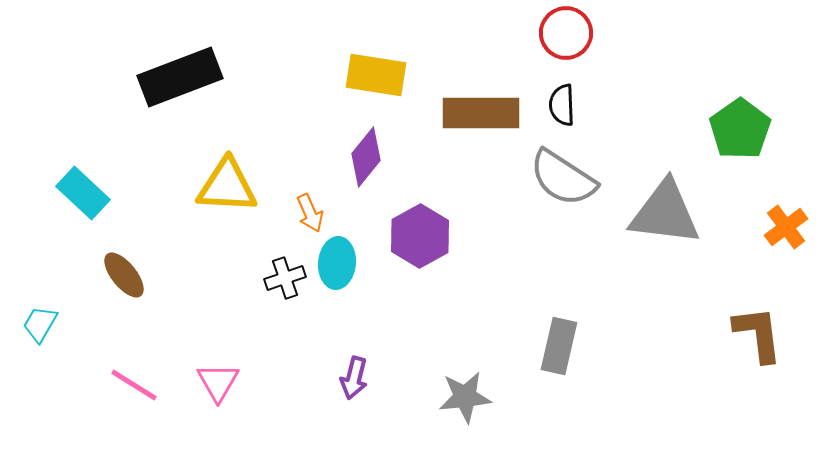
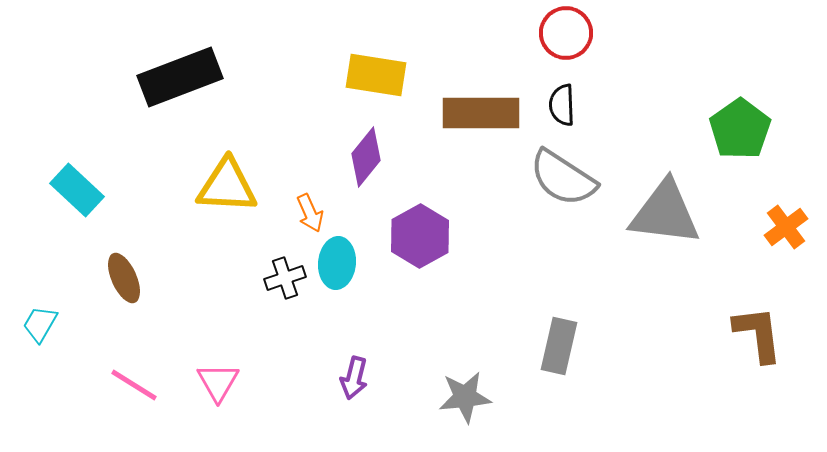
cyan rectangle: moved 6 px left, 3 px up
brown ellipse: moved 3 px down; rotated 15 degrees clockwise
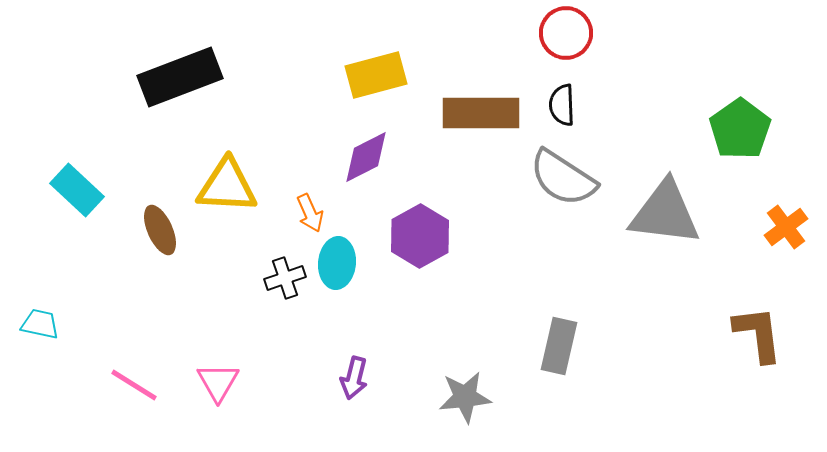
yellow rectangle: rotated 24 degrees counterclockwise
purple diamond: rotated 24 degrees clockwise
brown ellipse: moved 36 px right, 48 px up
cyan trapezoid: rotated 72 degrees clockwise
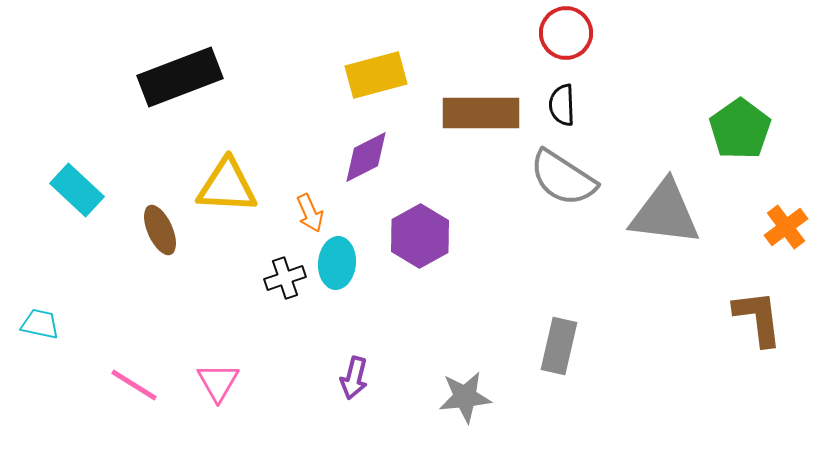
brown L-shape: moved 16 px up
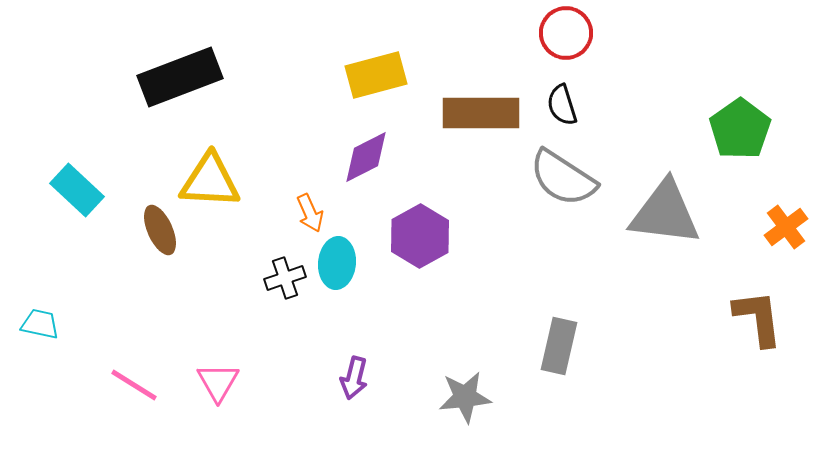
black semicircle: rotated 15 degrees counterclockwise
yellow triangle: moved 17 px left, 5 px up
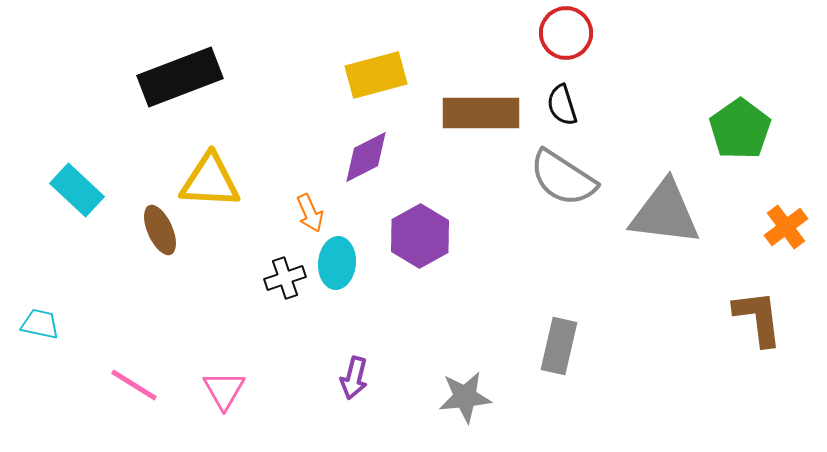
pink triangle: moved 6 px right, 8 px down
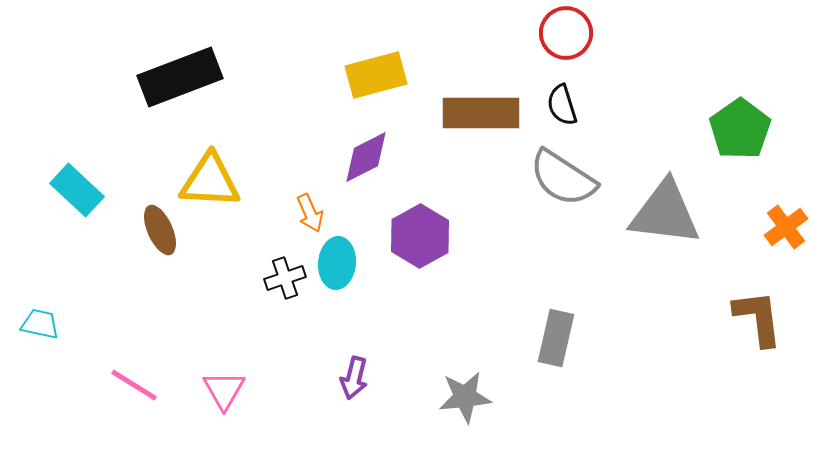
gray rectangle: moved 3 px left, 8 px up
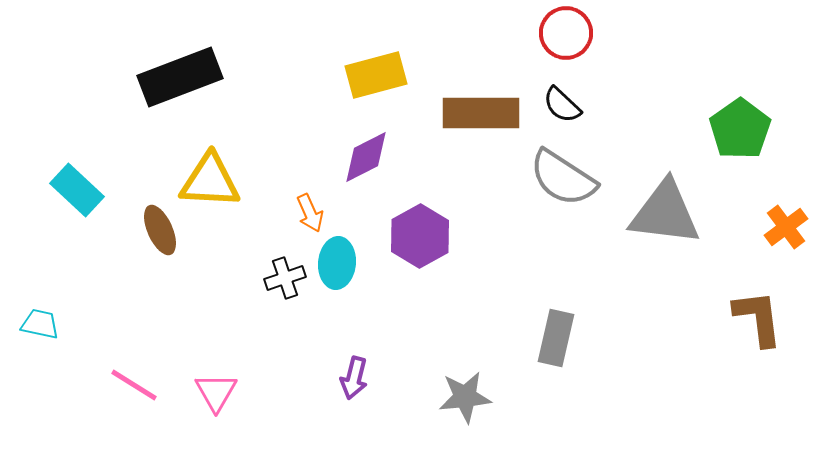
black semicircle: rotated 30 degrees counterclockwise
pink triangle: moved 8 px left, 2 px down
